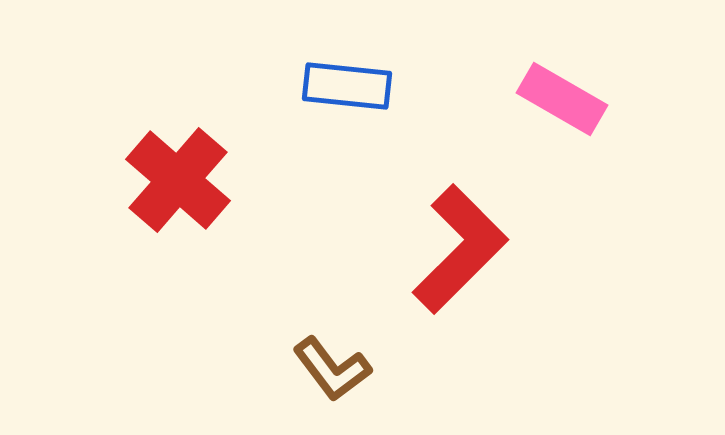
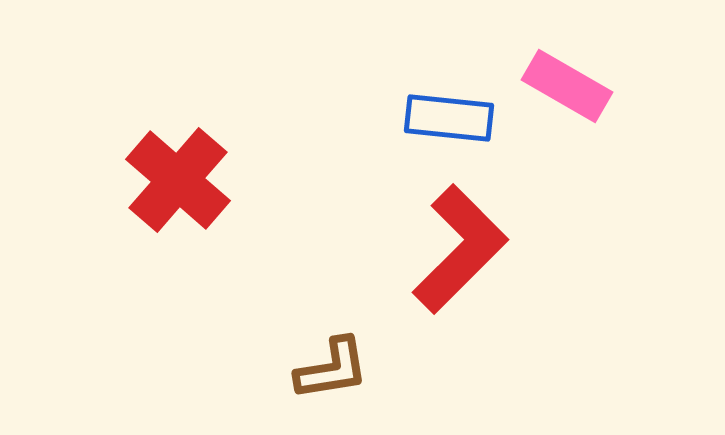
blue rectangle: moved 102 px right, 32 px down
pink rectangle: moved 5 px right, 13 px up
brown L-shape: rotated 62 degrees counterclockwise
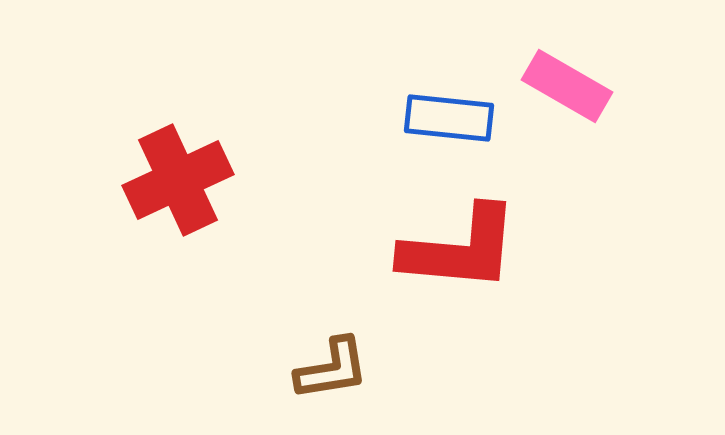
red cross: rotated 24 degrees clockwise
red L-shape: rotated 50 degrees clockwise
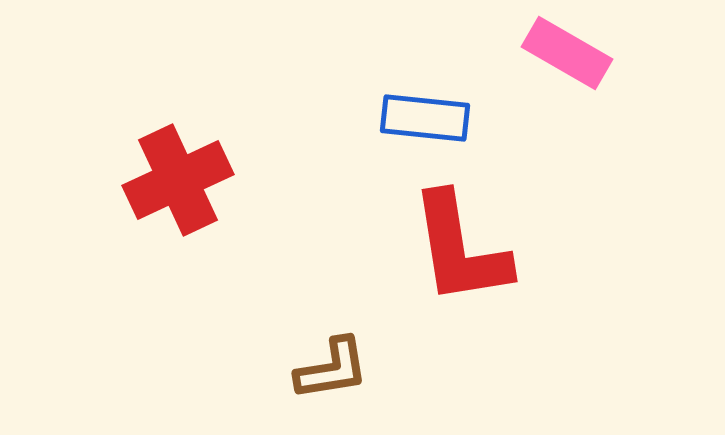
pink rectangle: moved 33 px up
blue rectangle: moved 24 px left
red L-shape: rotated 76 degrees clockwise
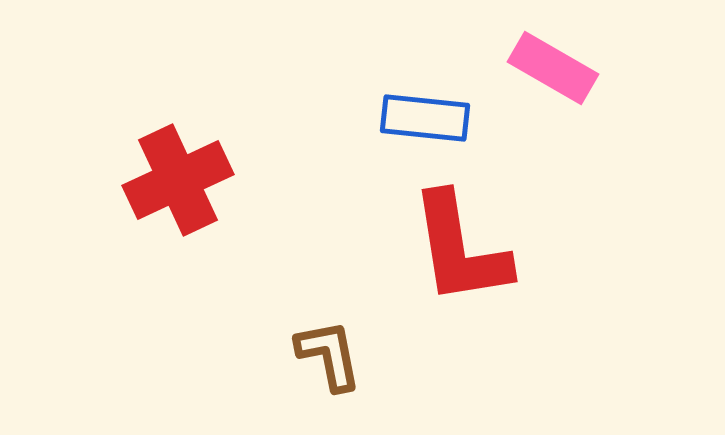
pink rectangle: moved 14 px left, 15 px down
brown L-shape: moved 3 px left, 14 px up; rotated 92 degrees counterclockwise
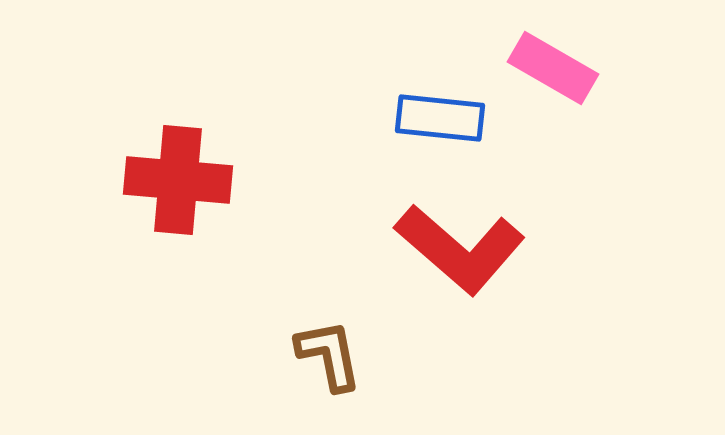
blue rectangle: moved 15 px right
red cross: rotated 30 degrees clockwise
red L-shape: rotated 40 degrees counterclockwise
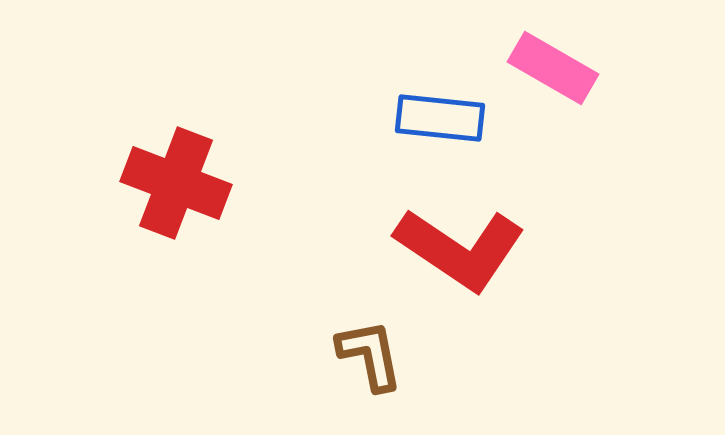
red cross: moved 2 px left, 3 px down; rotated 16 degrees clockwise
red L-shape: rotated 7 degrees counterclockwise
brown L-shape: moved 41 px right
